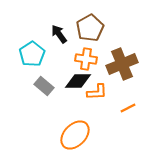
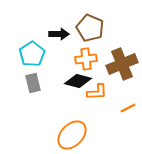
brown pentagon: rotated 20 degrees counterclockwise
black arrow: rotated 126 degrees clockwise
orange cross: rotated 15 degrees counterclockwise
black diamond: rotated 16 degrees clockwise
gray rectangle: moved 11 px left, 3 px up; rotated 36 degrees clockwise
orange ellipse: moved 3 px left
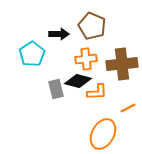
brown pentagon: moved 2 px right, 2 px up
brown cross: rotated 16 degrees clockwise
gray rectangle: moved 23 px right, 6 px down
orange ellipse: moved 31 px right, 1 px up; rotated 16 degrees counterclockwise
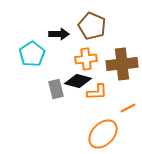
orange ellipse: rotated 16 degrees clockwise
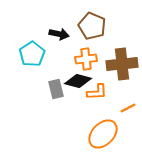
black arrow: rotated 12 degrees clockwise
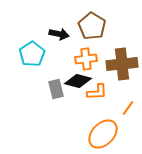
brown pentagon: rotated 8 degrees clockwise
orange line: rotated 28 degrees counterclockwise
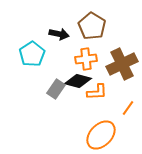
brown cross: rotated 20 degrees counterclockwise
gray rectangle: rotated 48 degrees clockwise
orange ellipse: moved 2 px left, 1 px down
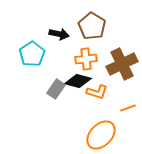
orange L-shape: rotated 20 degrees clockwise
orange line: rotated 35 degrees clockwise
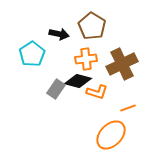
orange ellipse: moved 10 px right
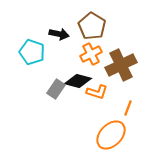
cyan pentagon: moved 2 px up; rotated 20 degrees counterclockwise
orange cross: moved 5 px right, 5 px up; rotated 20 degrees counterclockwise
brown cross: moved 1 px left, 1 px down
orange line: rotated 49 degrees counterclockwise
